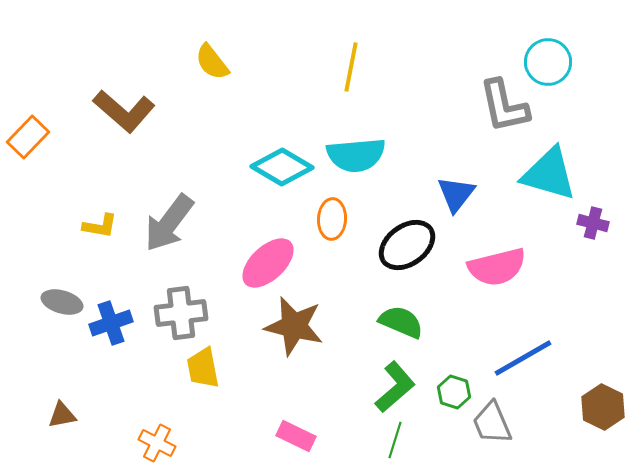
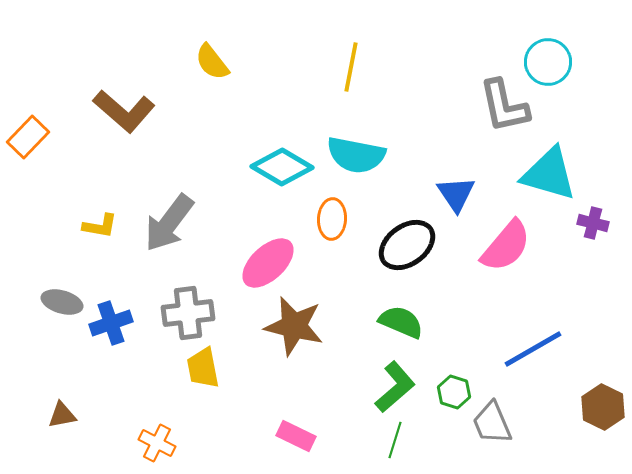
cyan semicircle: rotated 16 degrees clockwise
blue triangle: rotated 12 degrees counterclockwise
pink semicircle: moved 9 px right, 21 px up; rotated 36 degrees counterclockwise
gray cross: moved 7 px right
blue line: moved 10 px right, 9 px up
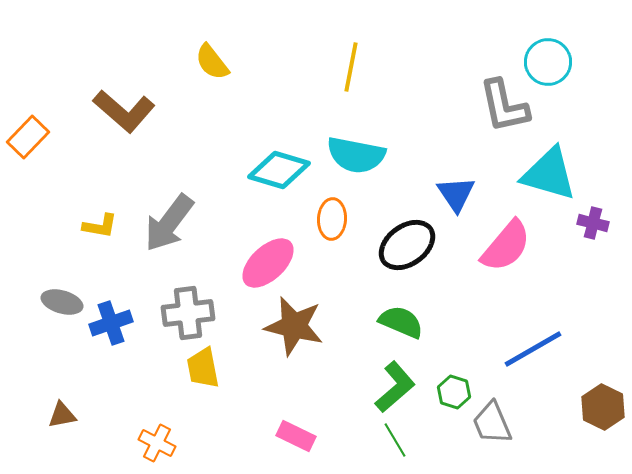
cyan diamond: moved 3 px left, 3 px down; rotated 14 degrees counterclockwise
green line: rotated 48 degrees counterclockwise
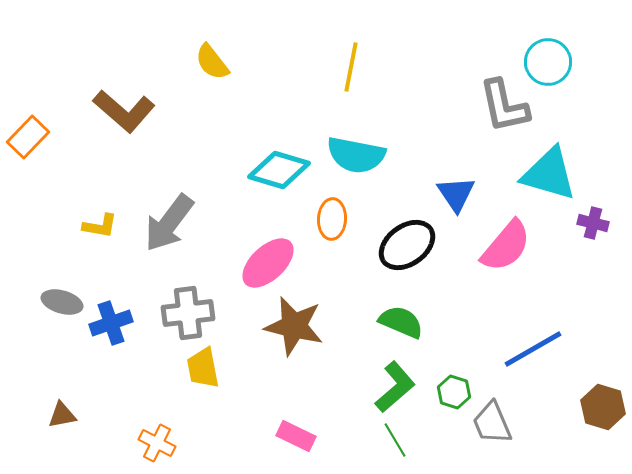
brown hexagon: rotated 9 degrees counterclockwise
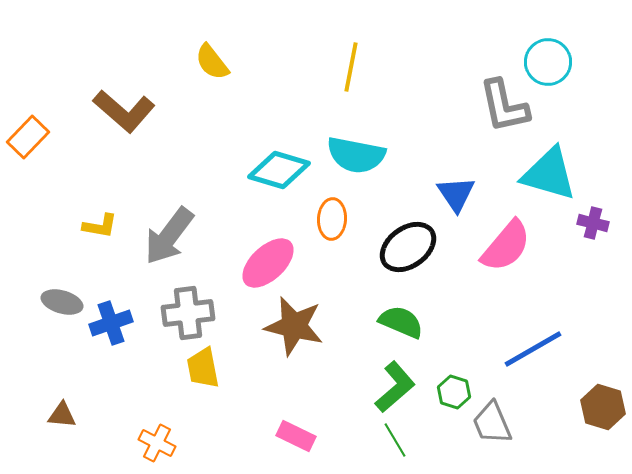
gray arrow: moved 13 px down
black ellipse: moved 1 px right, 2 px down
brown triangle: rotated 16 degrees clockwise
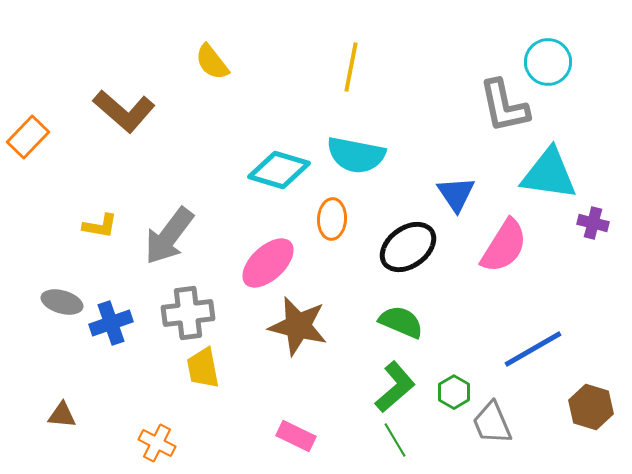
cyan triangle: rotated 8 degrees counterclockwise
pink semicircle: moved 2 px left; rotated 8 degrees counterclockwise
brown star: moved 4 px right
green hexagon: rotated 12 degrees clockwise
brown hexagon: moved 12 px left
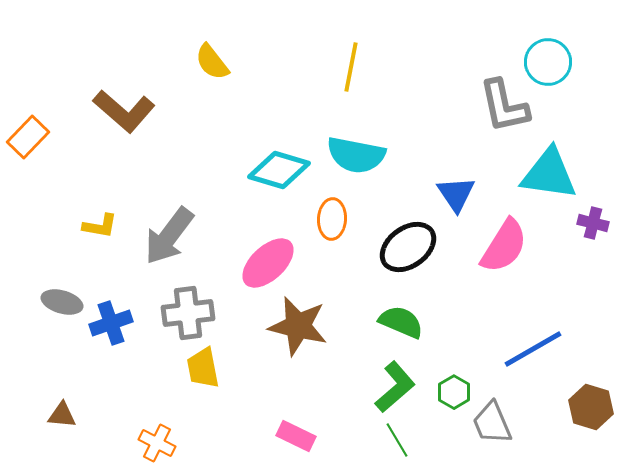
green line: moved 2 px right
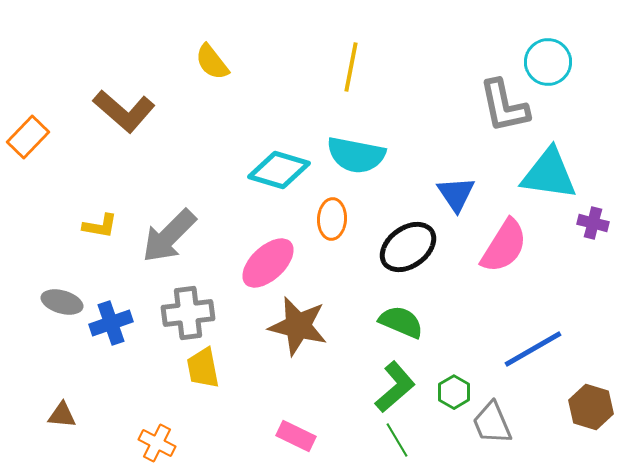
gray arrow: rotated 8 degrees clockwise
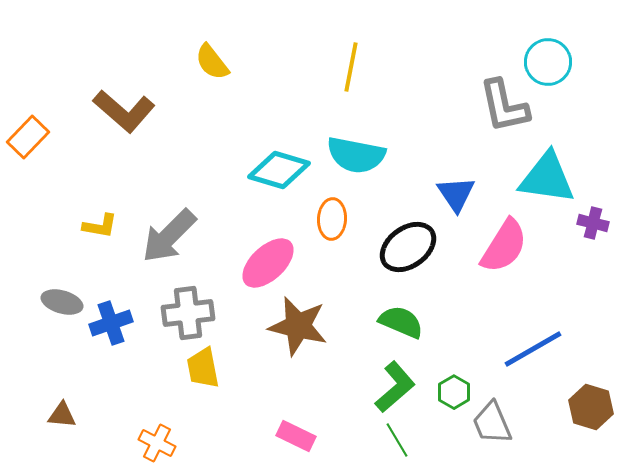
cyan triangle: moved 2 px left, 4 px down
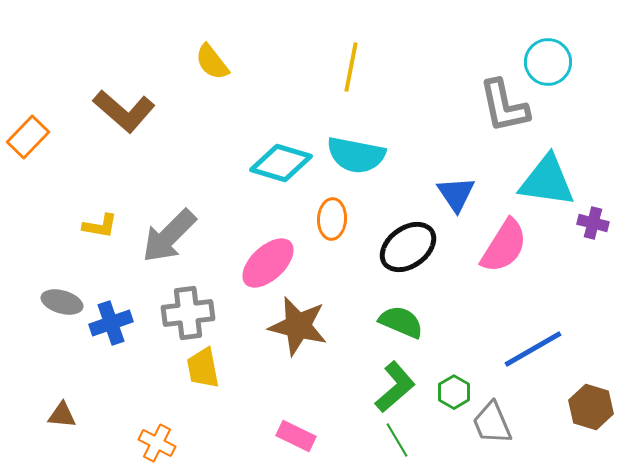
cyan diamond: moved 2 px right, 7 px up
cyan triangle: moved 3 px down
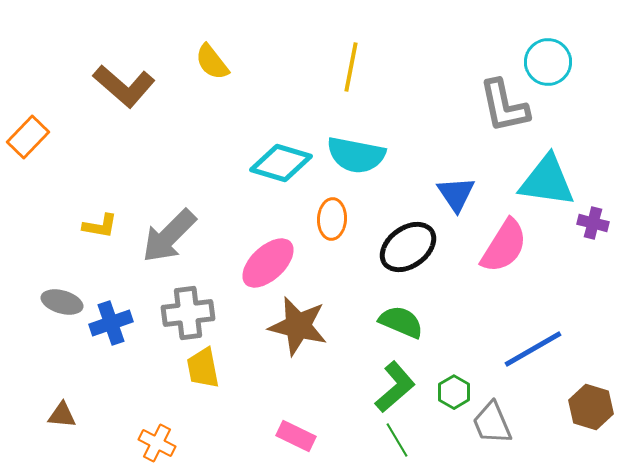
brown L-shape: moved 25 px up
